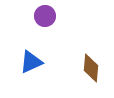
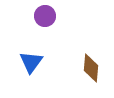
blue triangle: rotated 30 degrees counterclockwise
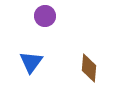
brown diamond: moved 2 px left
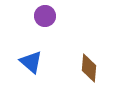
blue triangle: rotated 25 degrees counterclockwise
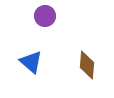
brown diamond: moved 2 px left, 3 px up
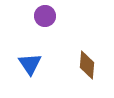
blue triangle: moved 1 px left, 2 px down; rotated 15 degrees clockwise
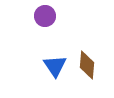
blue triangle: moved 25 px right, 2 px down
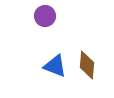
blue triangle: rotated 35 degrees counterclockwise
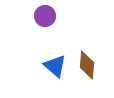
blue triangle: rotated 20 degrees clockwise
